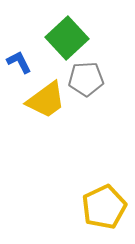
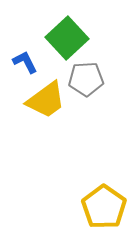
blue L-shape: moved 6 px right
yellow pentagon: rotated 12 degrees counterclockwise
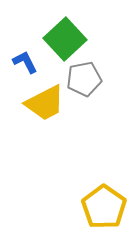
green square: moved 2 px left, 1 px down
gray pentagon: moved 2 px left; rotated 8 degrees counterclockwise
yellow trapezoid: moved 1 px left, 3 px down; rotated 9 degrees clockwise
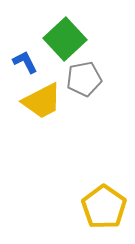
yellow trapezoid: moved 3 px left, 2 px up
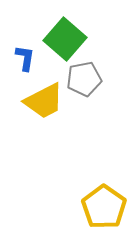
green square: rotated 6 degrees counterclockwise
blue L-shape: moved 4 px up; rotated 36 degrees clockwise
yellow trapezoid: moved 2 px right
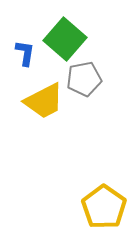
blue L-shape: moved 5 px up
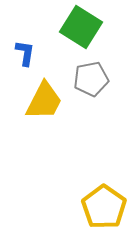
green square: moved 16 px right, 12 px up; rotated 9 degrees counterclockwise
gray pentagon: moved 7 px right
yellow trapezoid: rotated 36 degrees counterclockwise
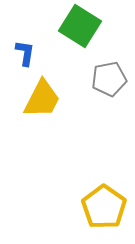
green square: moved 1 px left, 1 px up
gray pentagon: moved 18 px right
yellow trapezoid: moved 2 px left, 2 px up
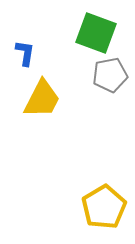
green square: moved 16 px right, 7 px down; rotated 12 degrees counterclockwise
gray pentagon: moved 1 px right, 4 px up
yellow pentagon: rotated 6 degrees clockwise
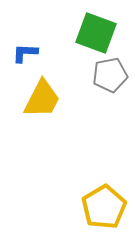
blue L-shape: rotated 96 degrees counterclockwise
